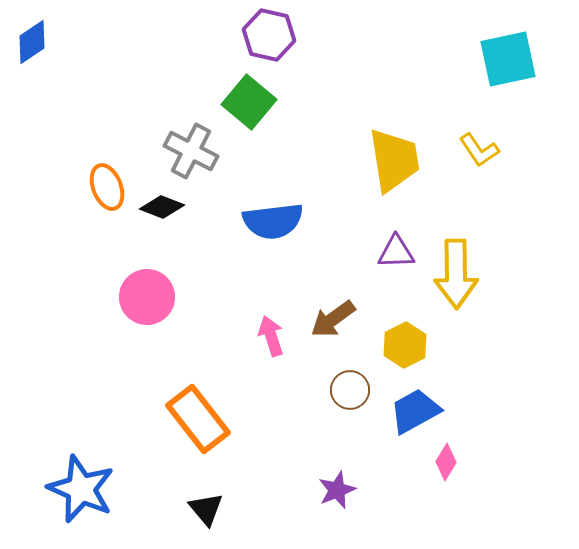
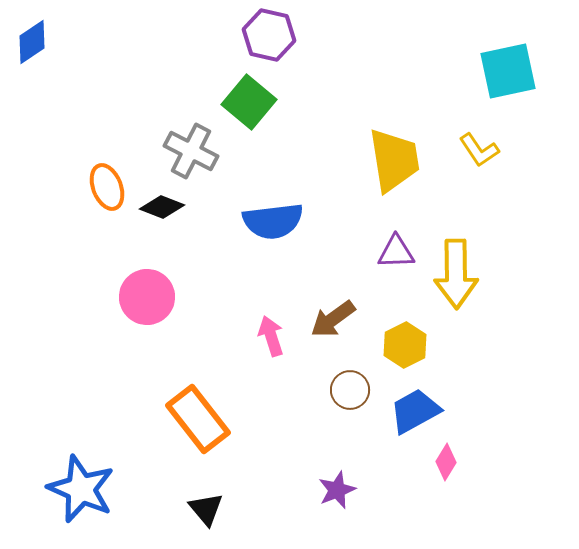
cyan square: moved 12 px down
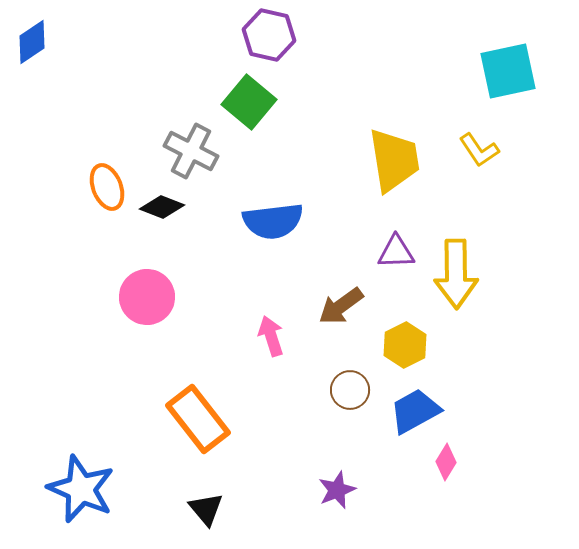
brown arrow: moved 8 px right, 13 px up
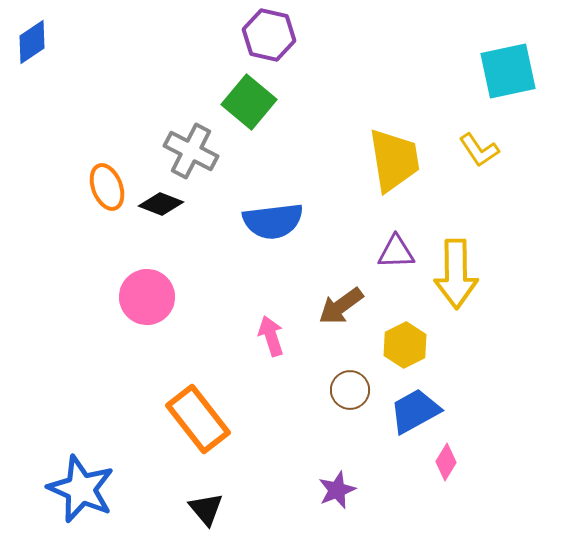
black diamond: moved 1 px left, 3 px up
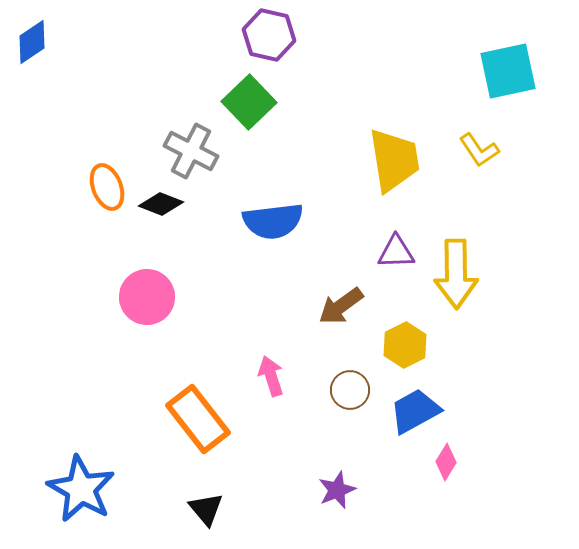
green square: rotated 6 degrees clockwise
pink arrow: moved 40 px down
blue star: rotated 6 degrees clockwise
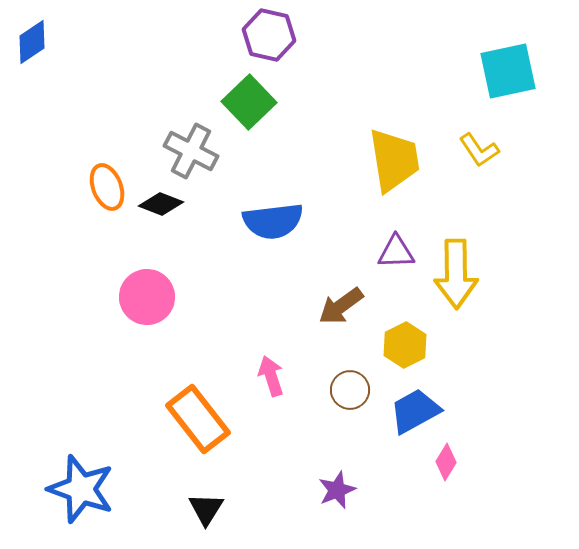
blue star: rotated 10 degrees counterclockwise
black triangle: rotated 12 degrees clockwise
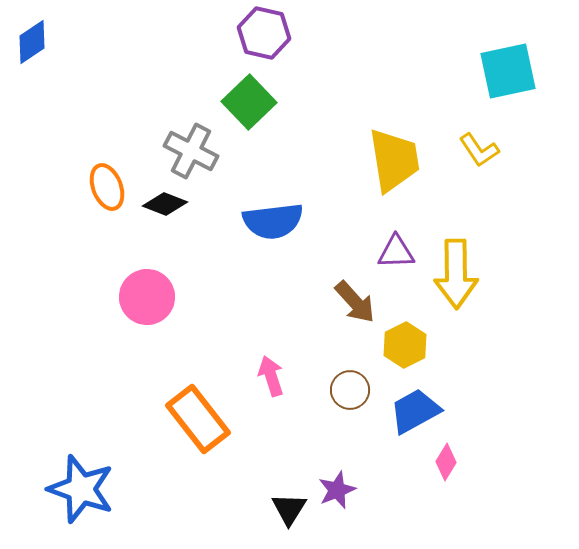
purple hexagon: moved 5 px left, 2 px up
black diamond: moved 4 px right
brown arrow: moved 14 px right, 4 px up; rotated 96 degrees counterclockwise
black triangle: moved 83 px right
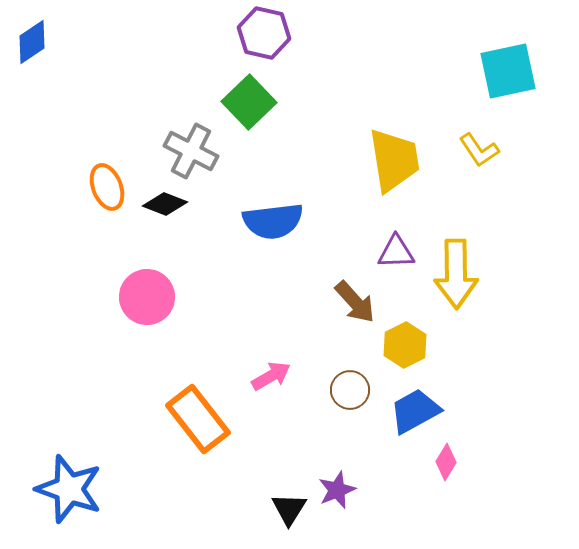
pink arrow: rotated 78 degrees clockwise
blue star: moved 12 px left
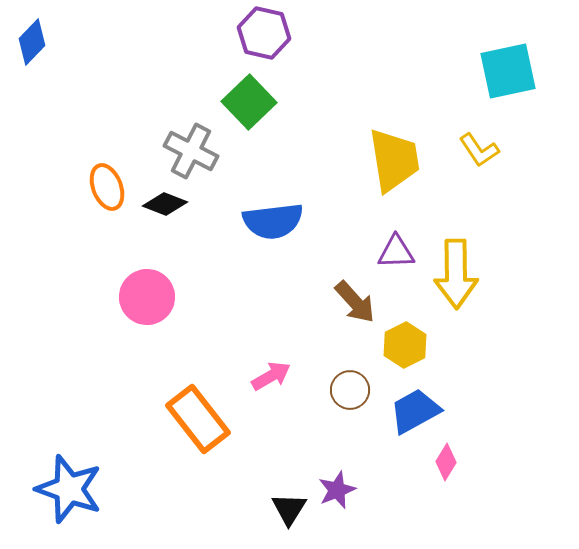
blue diamond: rotated 12 degrees counterclockwise
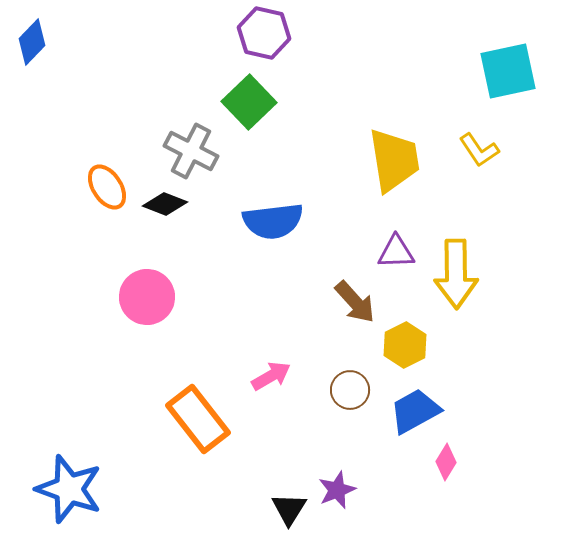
orange ellipse: rotated 12 degrees counterclockwise
